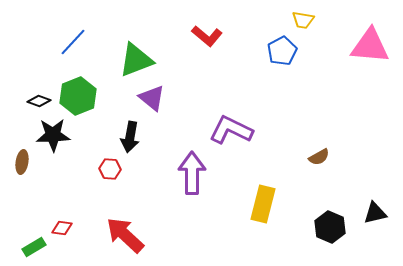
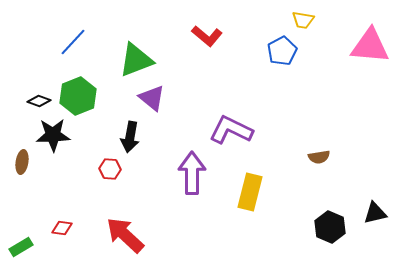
brown semicircle: rotated 20 degrees clockwise
yellow rectangle: moved 13 px left, 12 px up
green rectangle: moved 13 px left
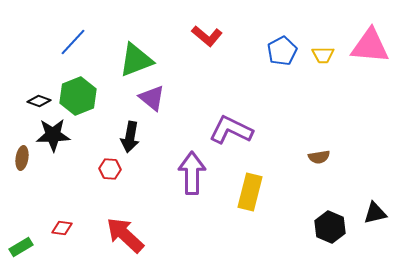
yellow trapezoid: moved 20 px right, 35 px down; rotated 10 degrees counterclockwise
brown ellipse: moved 4 px up
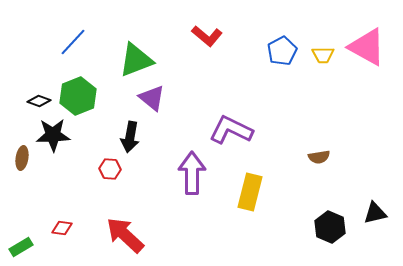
pink triangle: moved 3 px left, 1 px down; rotated 24 degrees clockwise
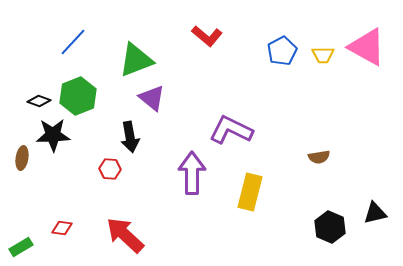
black arrow: rotated 20 degrees counterclockwise
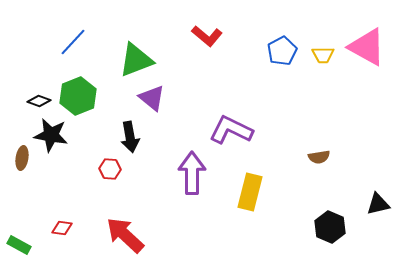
black star: moved 2 px left; rotated 12 degrees clockwise
black triangle: moved 3 px right, 9 px up
green rectangle: moved 2 px left, 2 px up; rotated 60 degrees clockwise
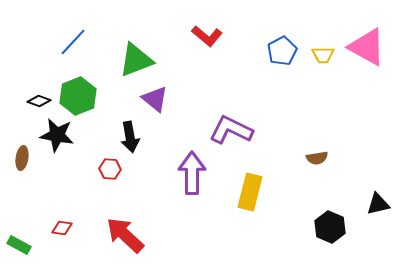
purple triangle: moved 3 px right, 1 px down
black star: moved 6 px right
brown semicircle: moved 2 px left, 1 px down
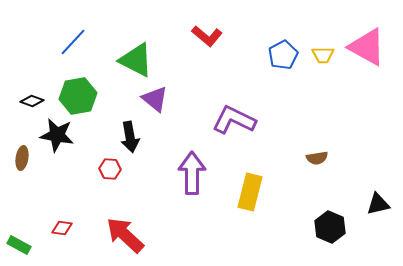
blue pentagon: moved 1 px right, 4 px down
green triangle: rotated 48 degrees clockwise
green hexagon: rotated 12 degrees clockwise
black diamond: moved 7 px left
purple L-shape: moved 3 px right, 10 px up
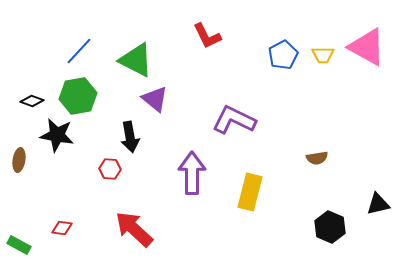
red L-shape: rotated 24 degrees clockwise
blue line: moved 6 px right, 9 px down
brown ellipse: moved 3 px left, 2 px down
red arrow: moved 9 px right, 6 px up
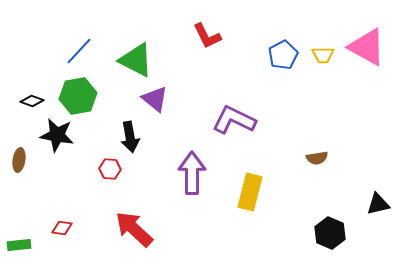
black hexagon: moved 6 px down
green rectangle: rotated 35 degrees counterclockwise
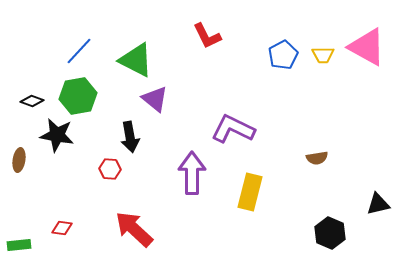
purple L-shape: moved 1 px left, 9 px down
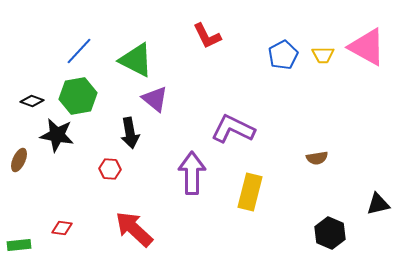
black arrow: moved 4 px up
brown ellipse: rotated 15 degrees clockwise
